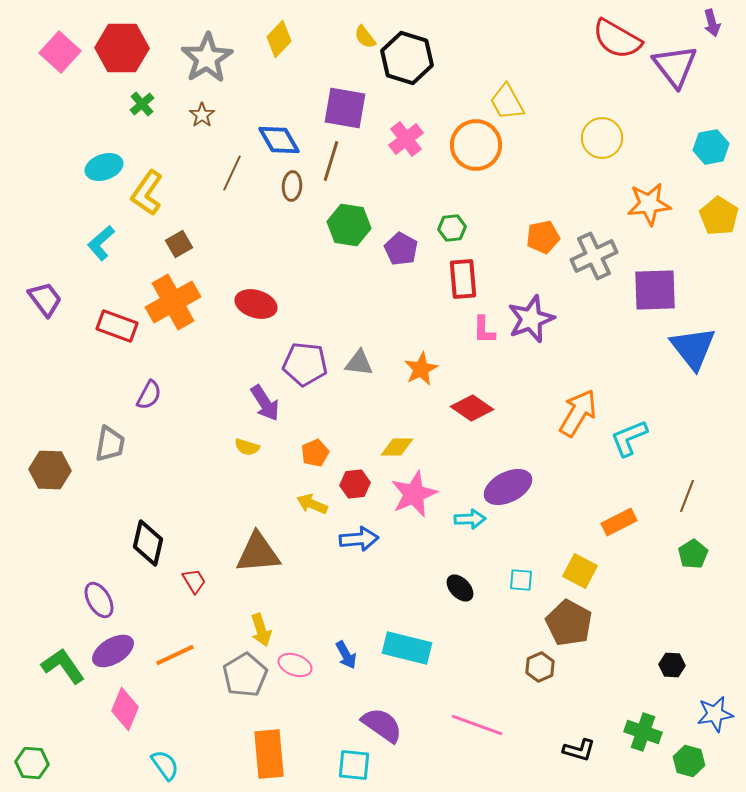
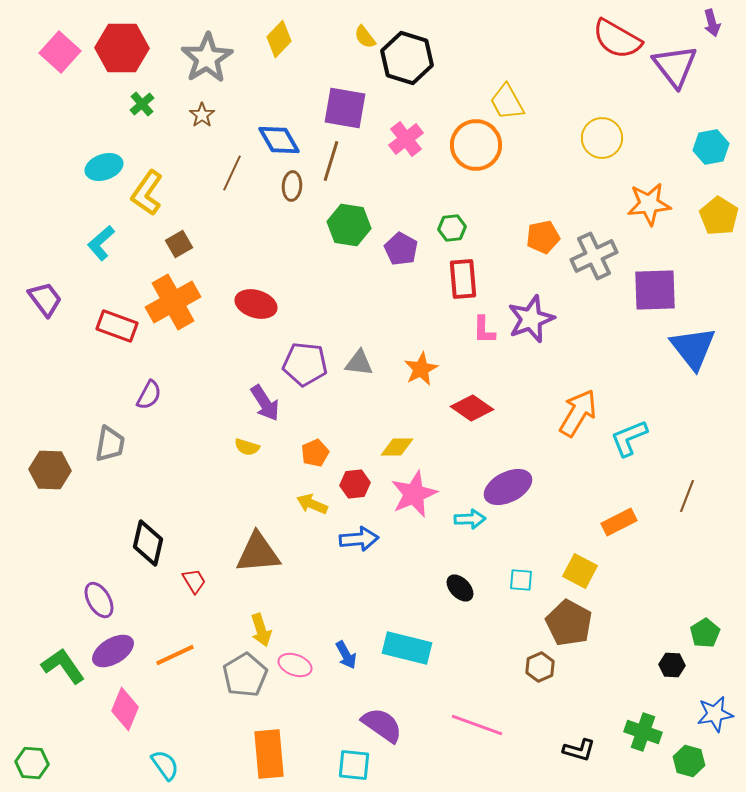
green pentagon at (693, 554): moved 12 px right, 79 px down
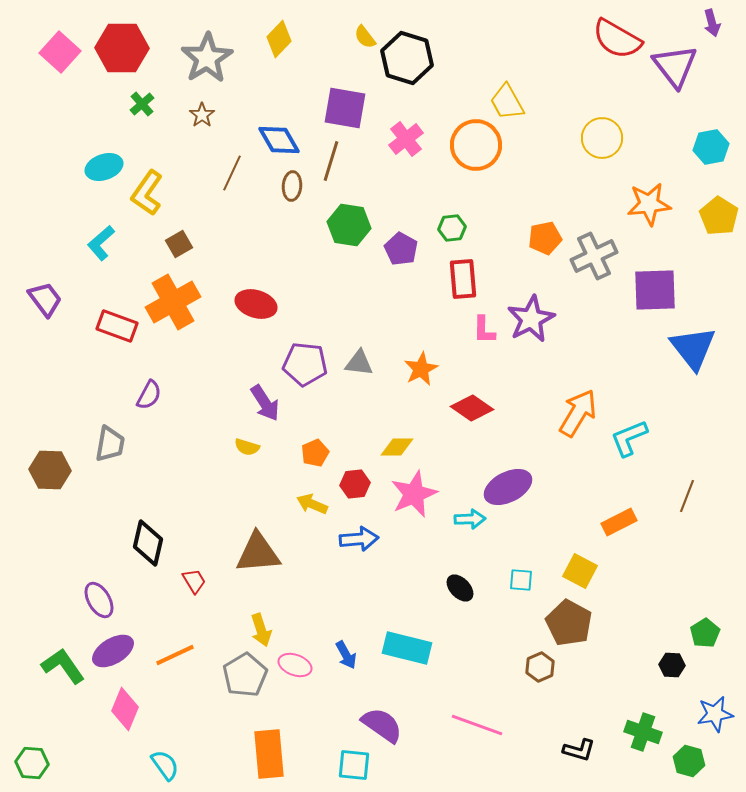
orange pentagon at (543, 237): moved 2 px right, 1 px down
purple star at (531, 319): rotated 6 degrees counterclockwise
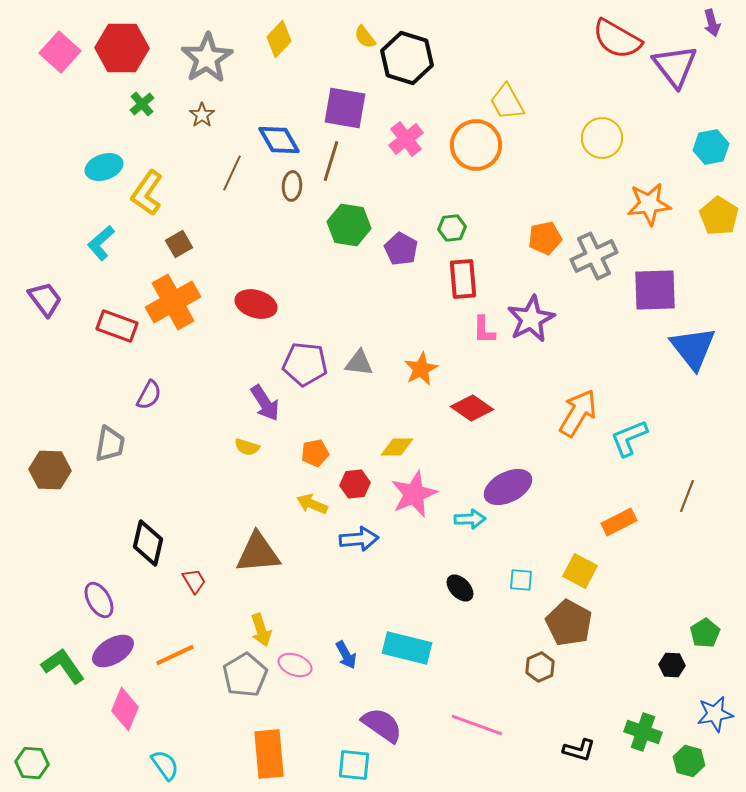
orange pentagon at (315, 453): rotated 12 degrees clockwise
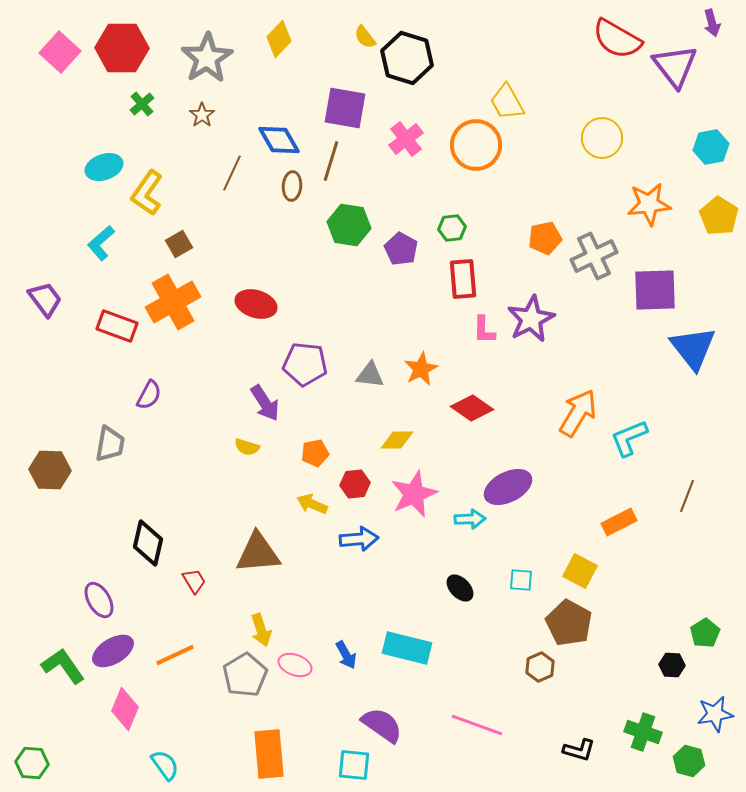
gray triangle at (359, 363): moved 11 px right, 12 px down
yellow diamond at (397, 447): moved 7 px up
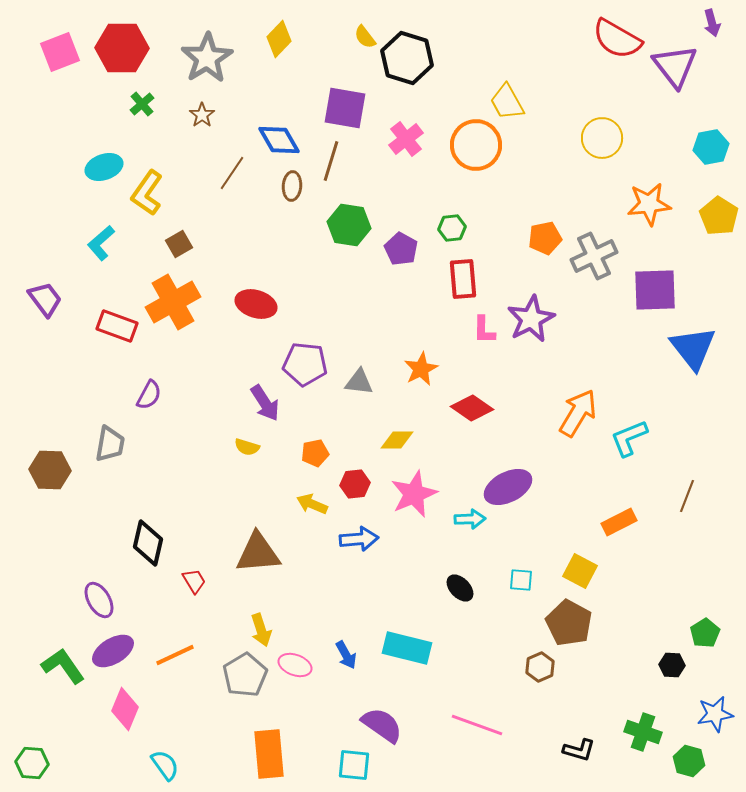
pink square at (60, 52): rotated 27 degrees clockwise
brown line at (232, 173): rotated 9 degrees clockwise
gray triangle at (370, 375): moved 11 px left, 7 px down
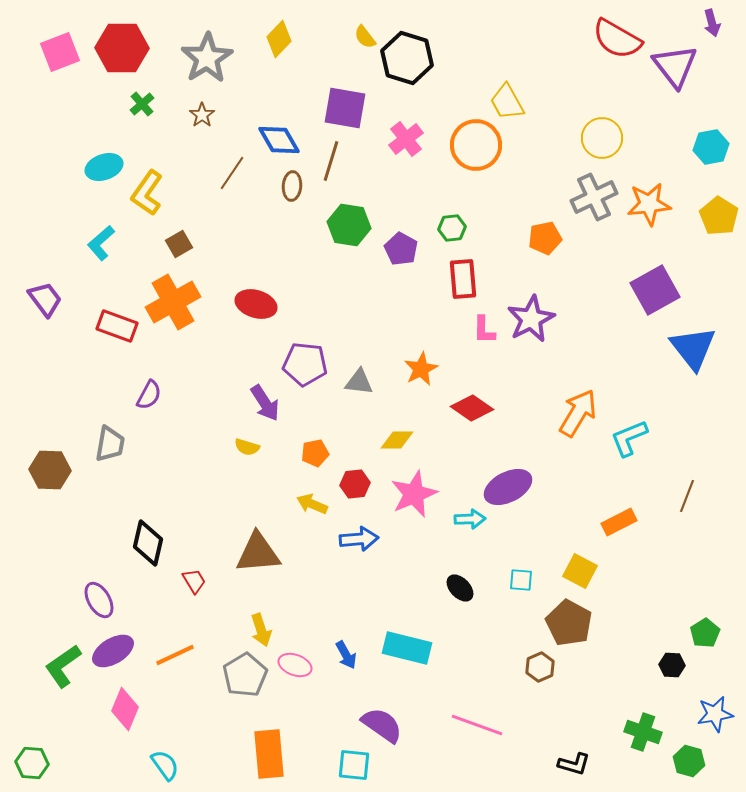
gray cross at (594, 256): moved 59 px up
purple square at (655, 290): rotated 27 degrees counterclockwise
green L-shape at (63, 666): rotated 90 degrees counterclockwise
black L-shape at (579, 750): moved 5 px left, 14 px down
